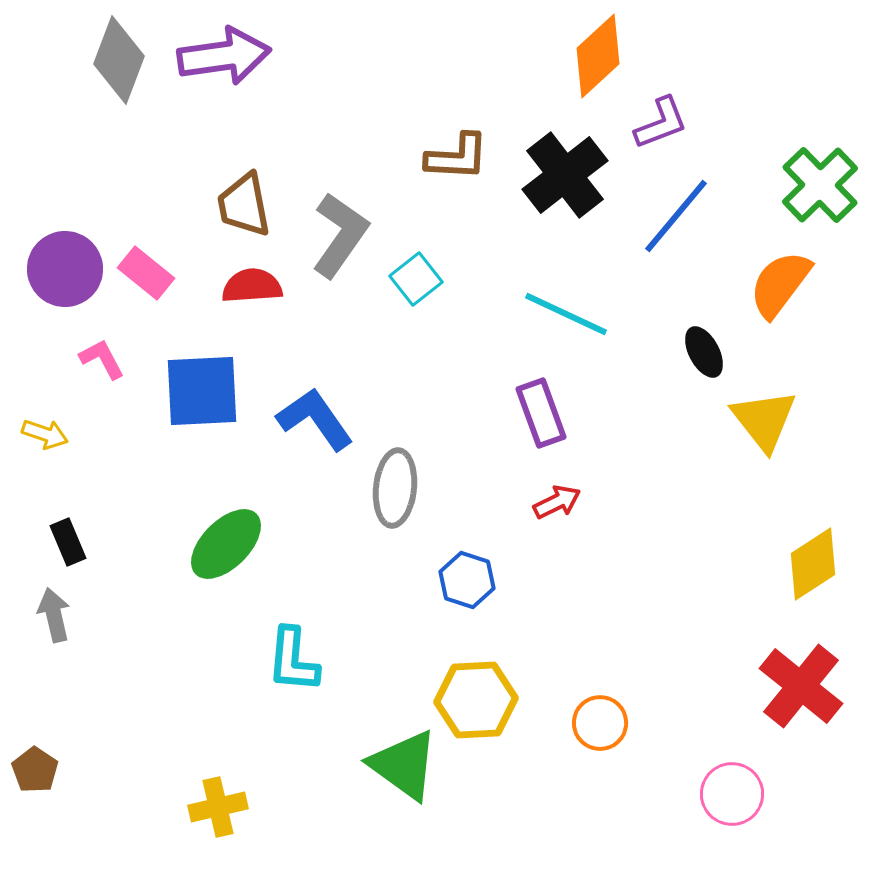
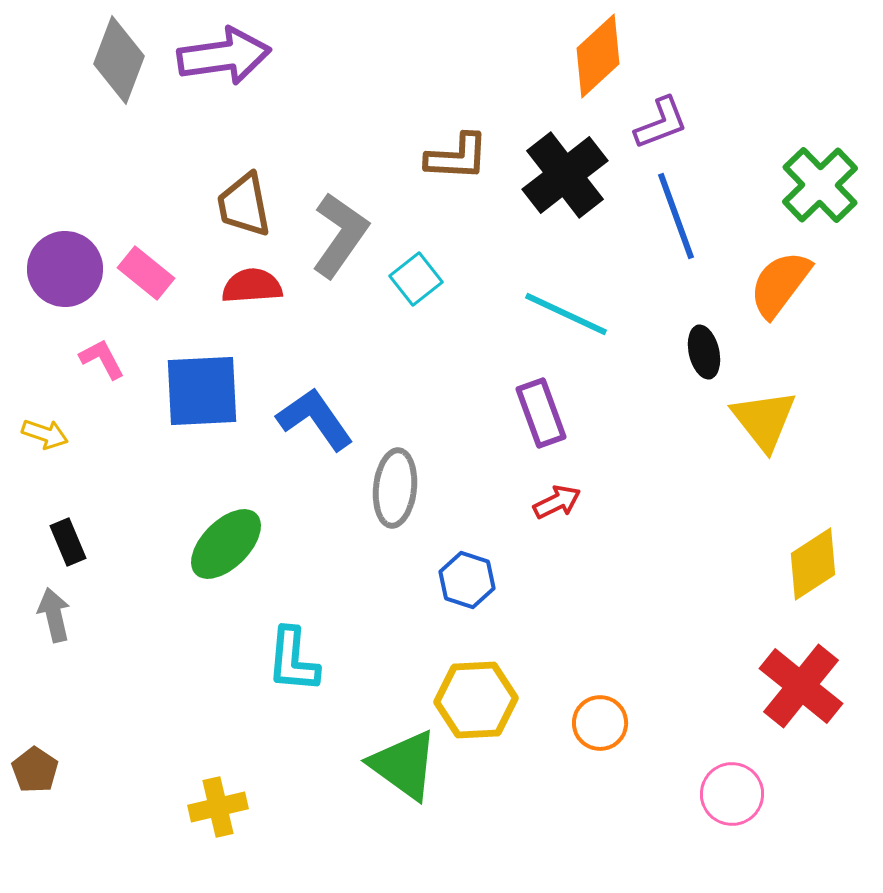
blue line: rotated 60 degrees counterclockwise
black ellipse: rotated 15 degrees clockwise
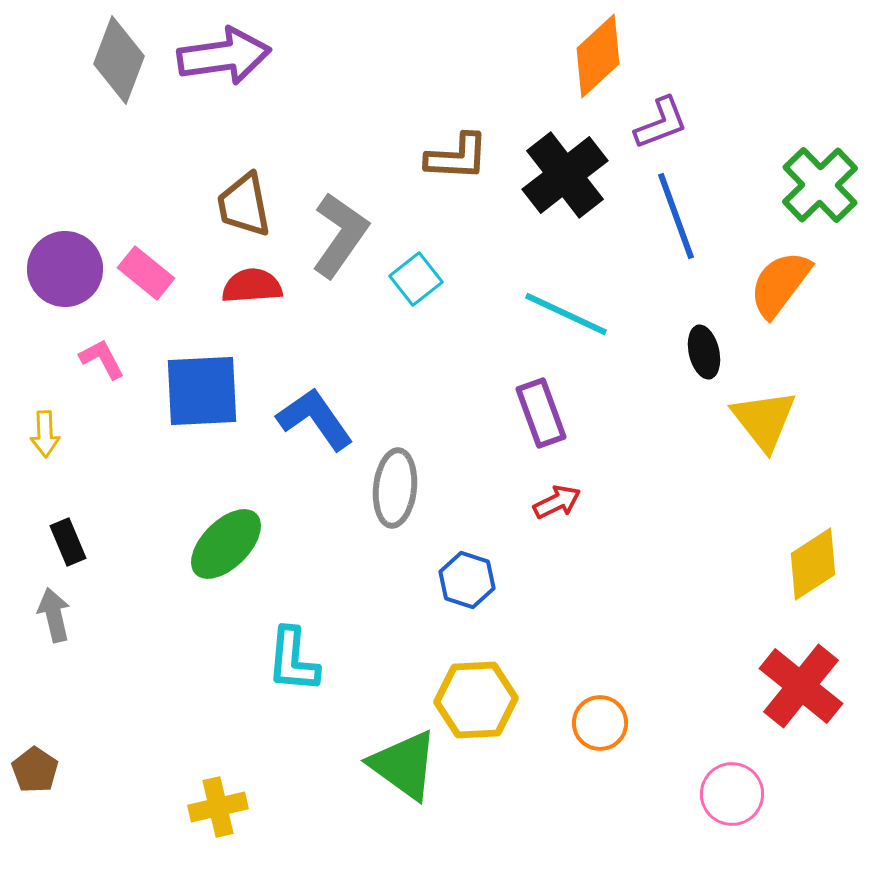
yellow arrow: rotated 69 degrees clockwise
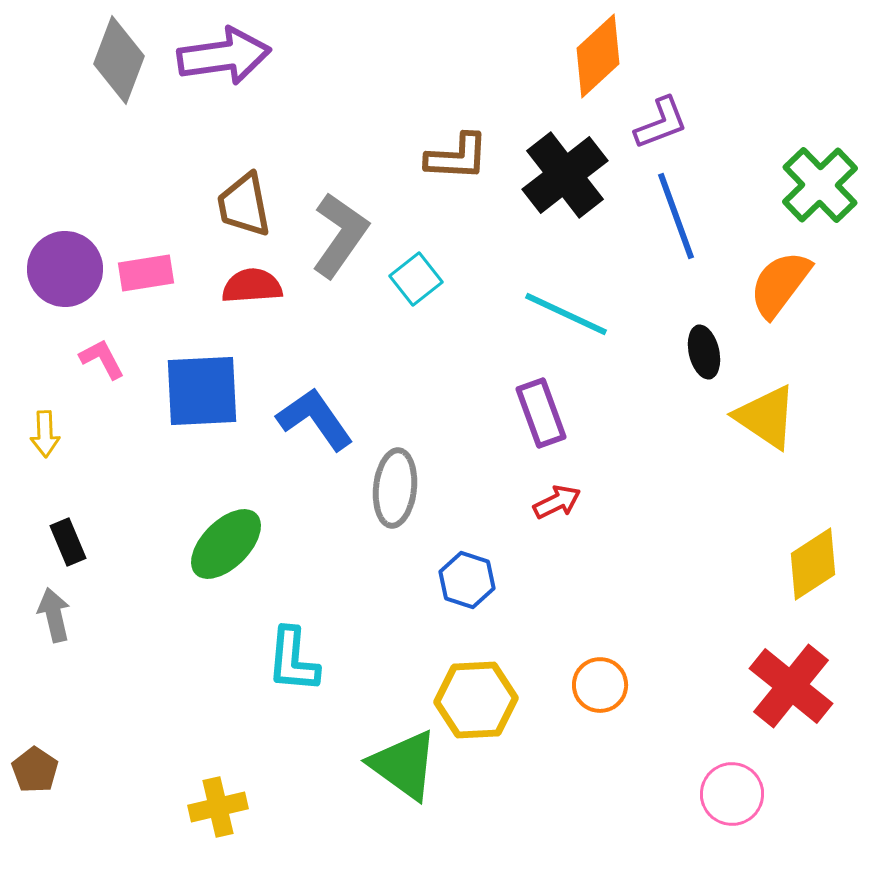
pink rectangle: rotated 48 degrees counterclockwise
yellow triangle: moved 2 px right, 3 px up; rotated 18 degrees counterclockwise
red cross: moved 10 px left
orange circle: moved 38 px up
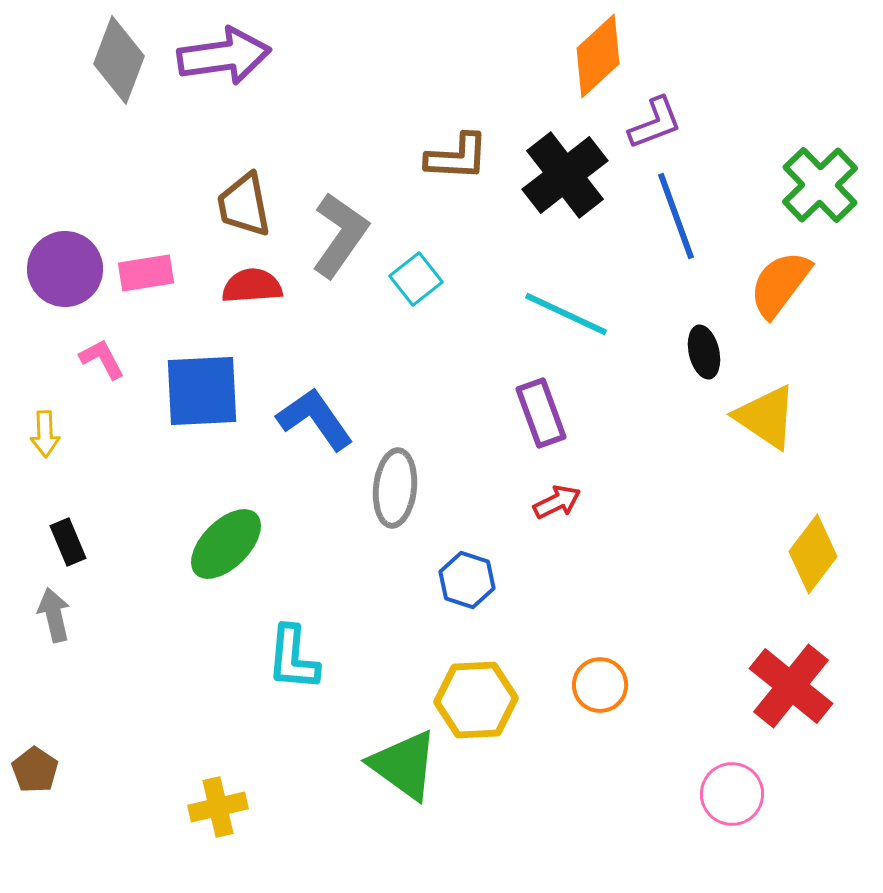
purple L-shape: moved 6 px left
yellow diamond: moved 10 px up; rotated 20 degrees counterclockwise
cyan L-shape: moved 2 px up
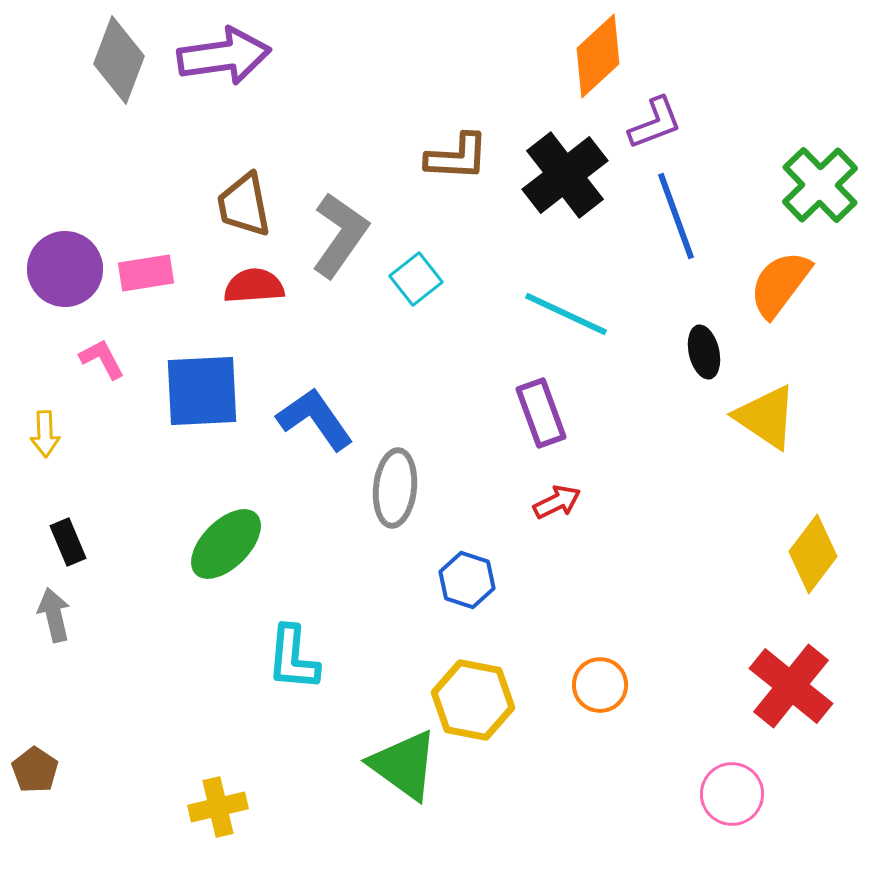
red semicircle: moved 2 px right
yellow hexagon: moved 3 px left; rotated 14 degrees clockwise
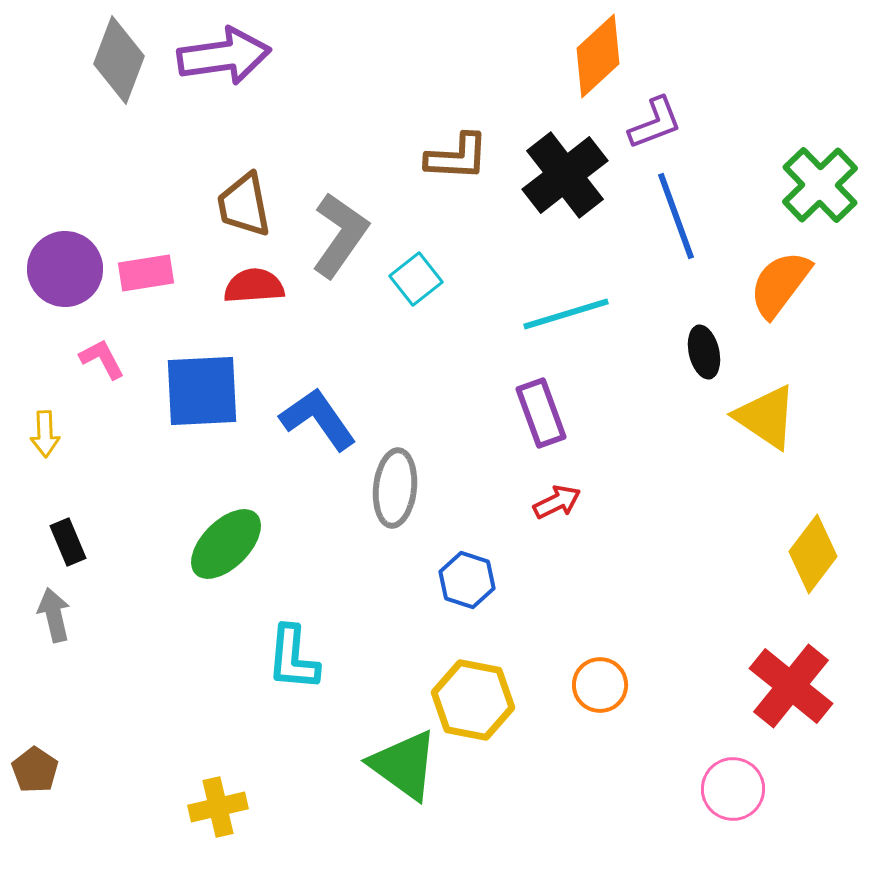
cyan line: rotated 42 degrees counterclockwise
blue L-shape: moved 3 px right
pink circle: moved 1 px right, 5 px up
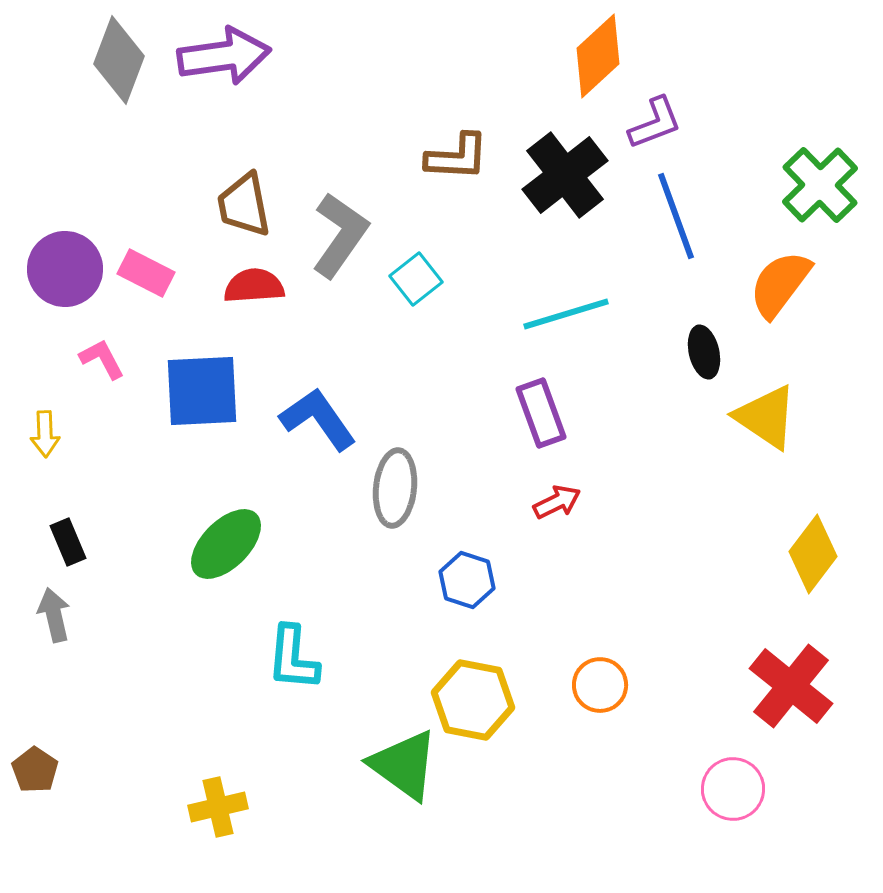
pink rectangle: rotated 36 degrees clockwise
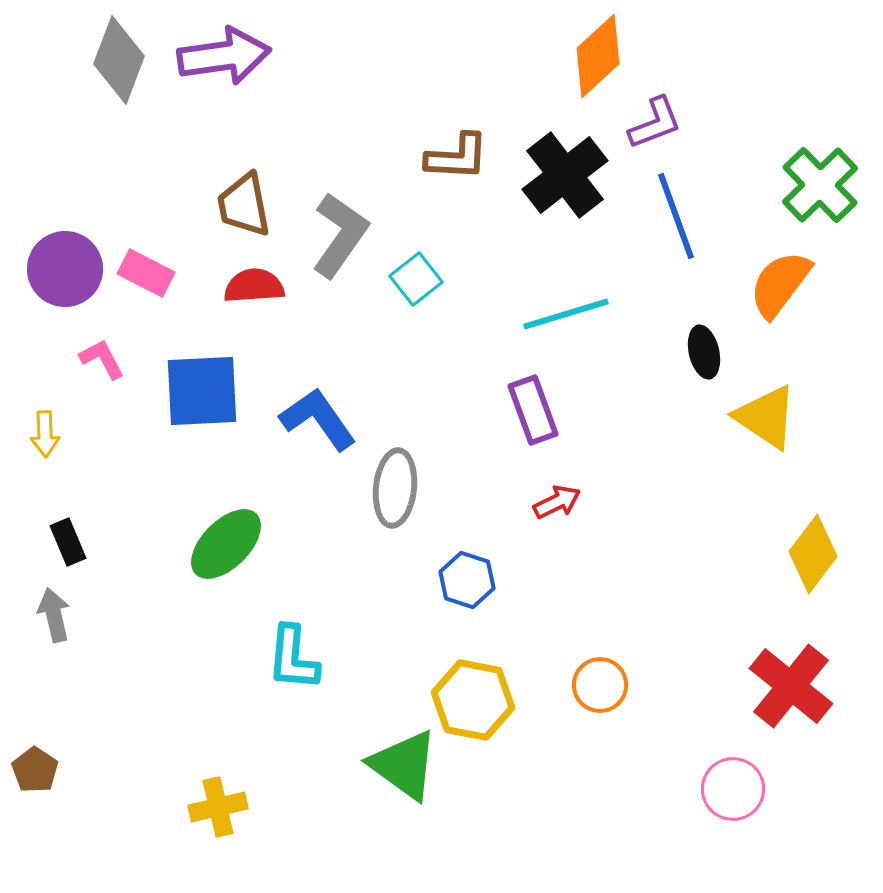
purple rectangle: moved 8 px left, 3 px up
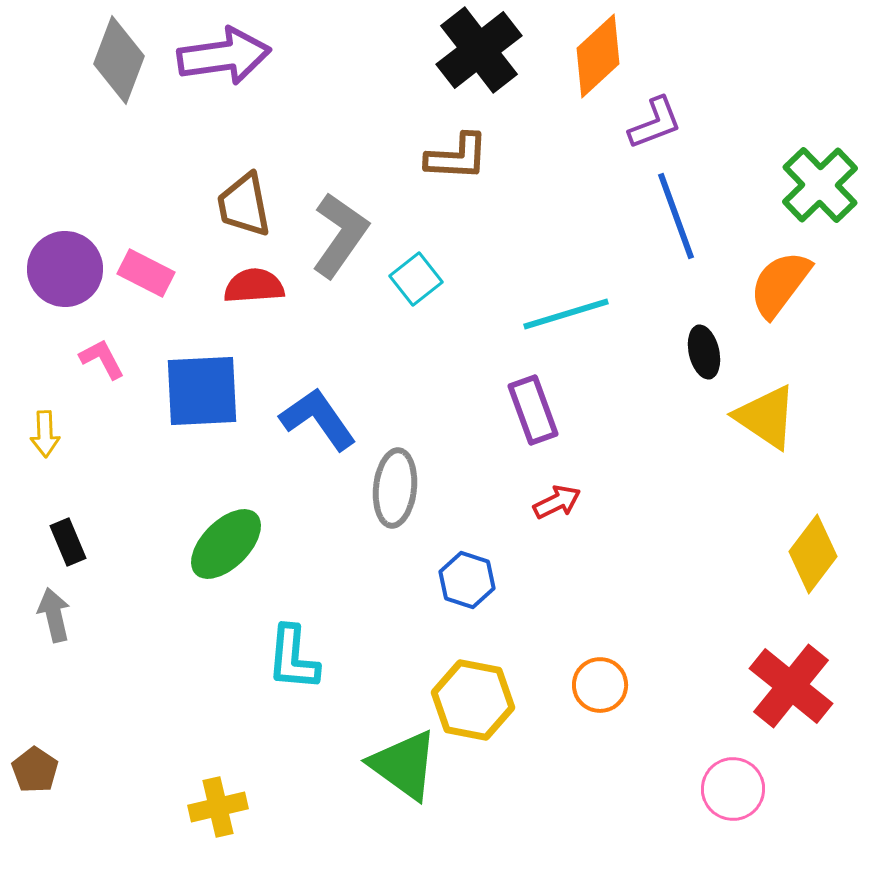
black cross: moved 86 px left, 125 px up
